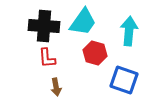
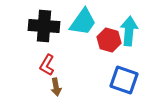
red hexagon: moved 14 px right, 13 px up
red L-shape: moved 7 px down; rotated 35 degrees clockwise
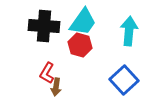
red hexagon: moved 29 px left, 5 px down
red L-shape: moved 8 px down
blue square: rotated 28 degrees clockwise
brown arrow: rotated 18 degrees clockwise
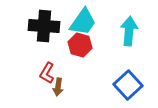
blue square: moved 4 px right, 5 px down
brown arrow: moved 2 px right
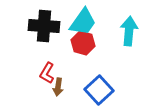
red hexagon: moved 3 px right, 2 px up
blue square: moved 29 px left, 5 px down
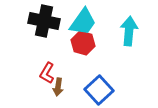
black cross: moved 5 px up; rotated 8 degrees clockwise
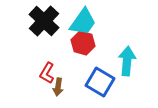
black cross: rotated 32 degrees clockwise
cyan arrow: moved 2 px left, 30 px down
blue square: moved 1 px right, 8 px up; rotated 16 degrees counterclockwise
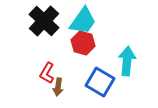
cyan trapezoid: moved 1 px up
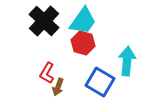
brown arrow: rotated 12 degrees clockwise
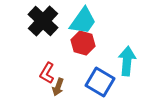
black cross: moved 1 px left
